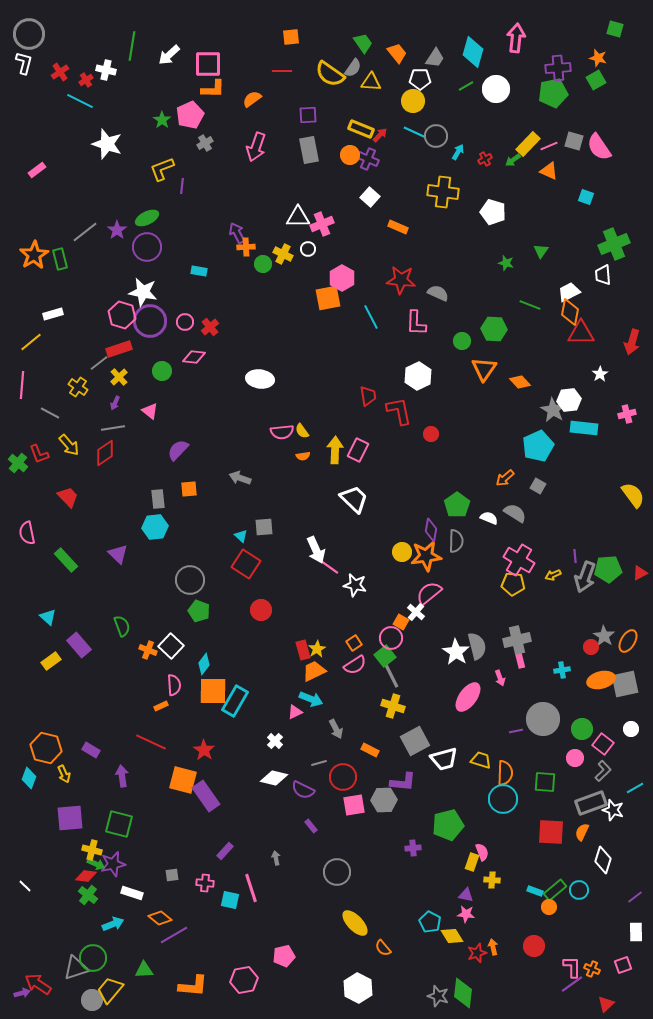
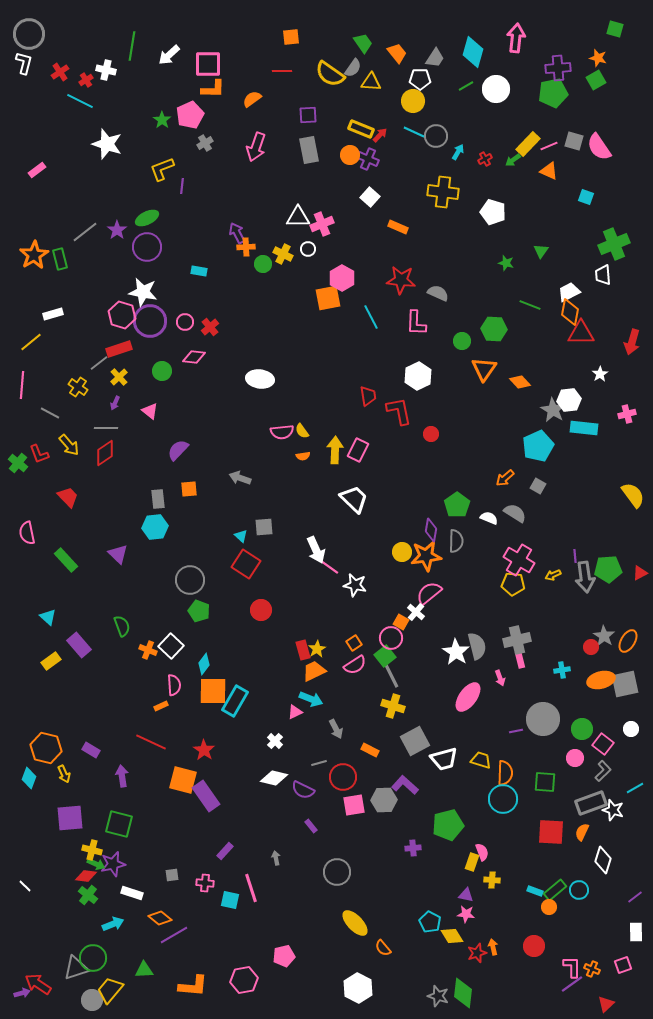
gray line at (113, 428): moved 7 px left; rotated 10 degrees clockwise
gray arrow at (585, 577): rotated 28 degrees counterclockwise
purple L-shape at (403, 782): moved 2 px right, 3 px down; rotated 144 degrees counterclockwise
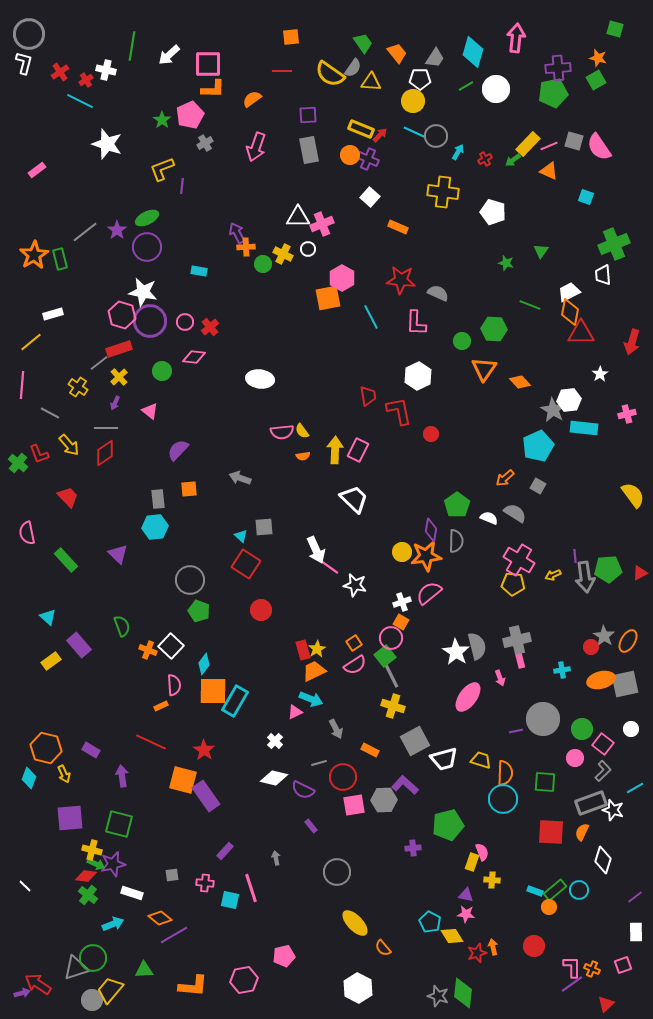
white cross at (416, 612): moved 14 px left, 10 px up; rotated 30 degrees clockwise
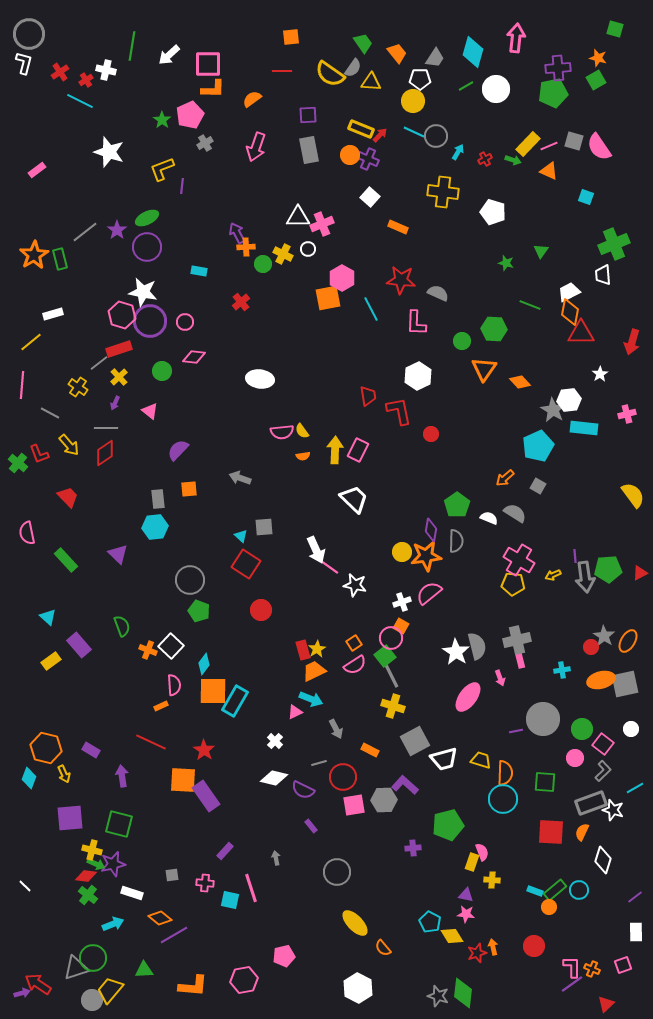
white star at (107, 144): moved 2 px right, 8 px down
green arrow at (513, 160): rotated 126 degrees counterclockwise
cyan line at (371, 317): moved 8 px up
red cross at (210, 327): moved 31 px right, 25 px up
orange square at (401, 622): moved 4 px down
orange square at (183, 780): rotated 12 degrees counterclockwise
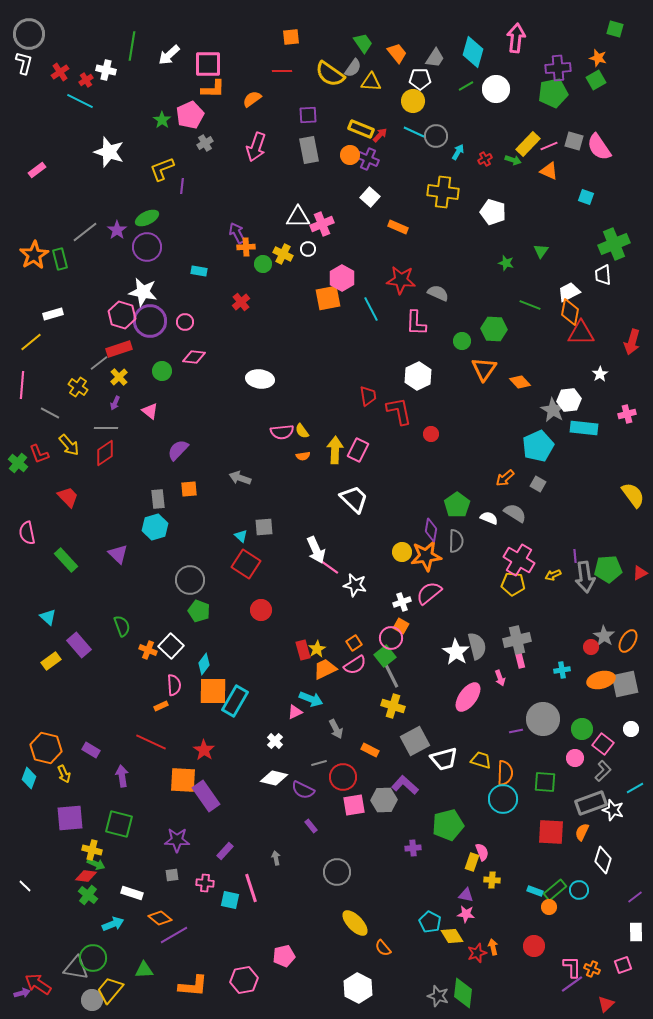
gray square at (538, 486): moved 2 px up
cyan hexagon at (155, 527): rotated 10 degrees counterclockwise
orange trapezoid at (314, 671): moved 11 px right, 2 px up
purple star at (113, 864): moved 64 px right, 24 px up; rotated 15 degrees clockwise
gray triangle at (76, 968): rotated 28 degrees clockwise
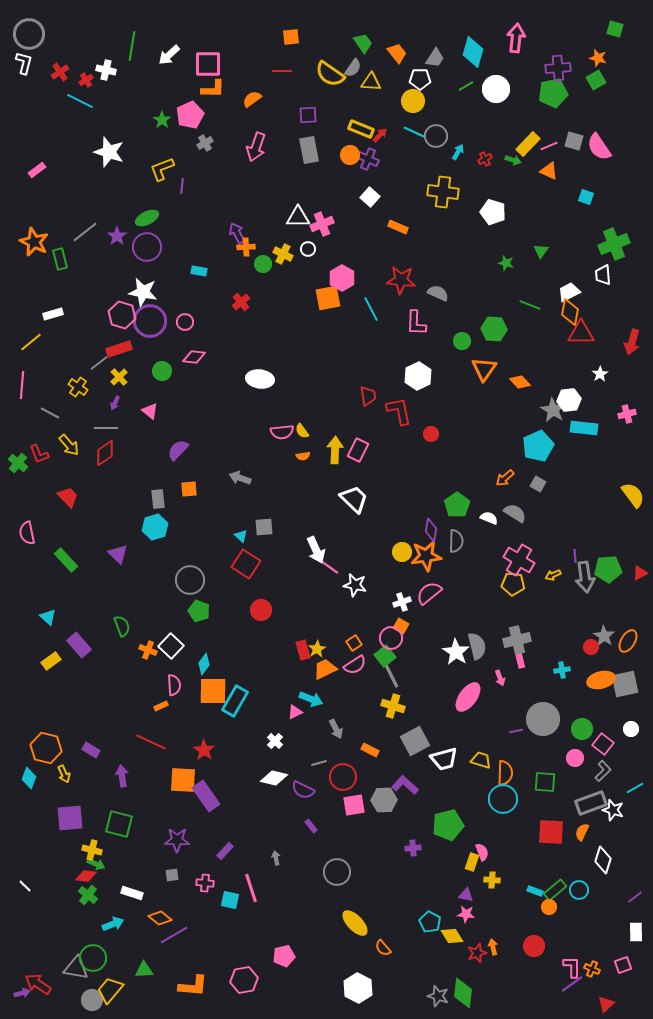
purple star at (117, 230): moved 6 px down
orange star at (34, 255): moved 13 px up; rotated 16 degrees counterclockwise
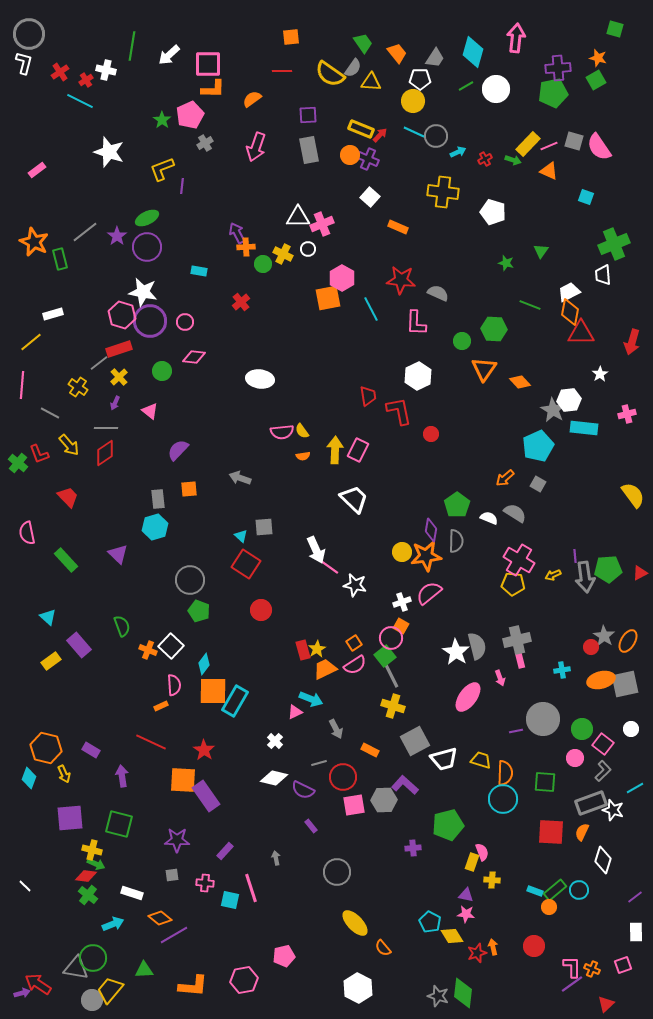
cyan arrow at (458, 152): rotated 35 degrees clockwise
